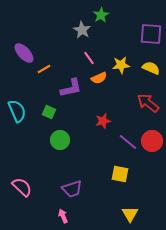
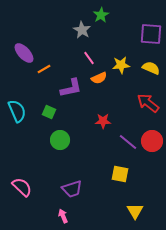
red star: rotated 14 degrees clockwise
yellow triangle: moved 5 px right, 3 px up
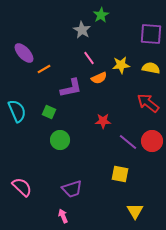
yellow semicircle: rotated 12 degrees counterclockwise
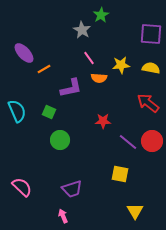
orange semicircle: rotated 28 degrees clockwise
